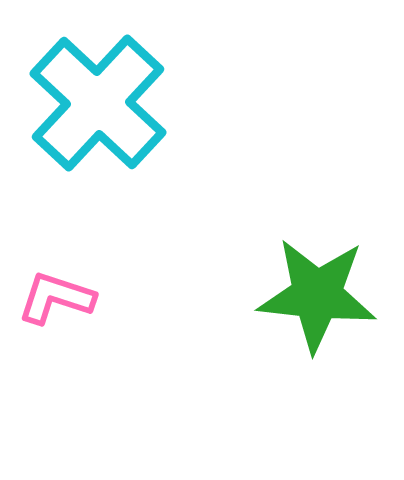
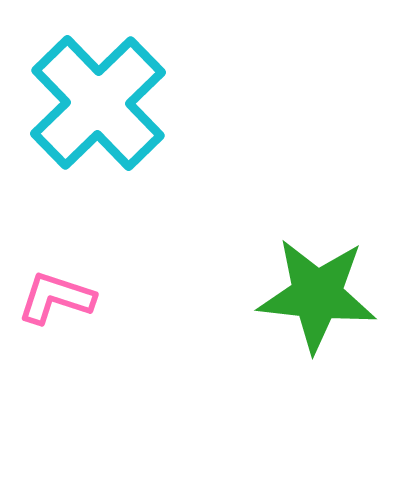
cyan cross: rotated 3 degrees clockwise
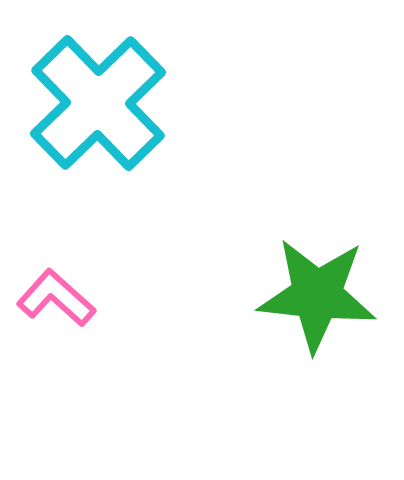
pink L-shape: rotated 24 degrees clockwise
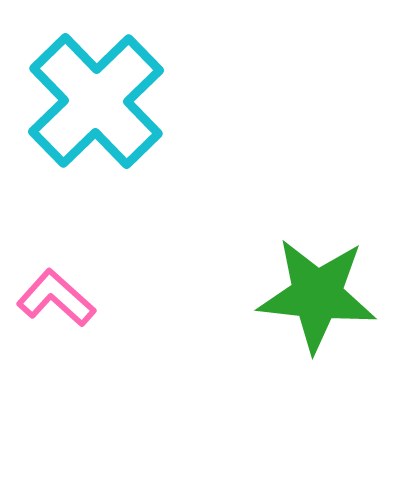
cyan cross: moved 2 px left, 2 px up
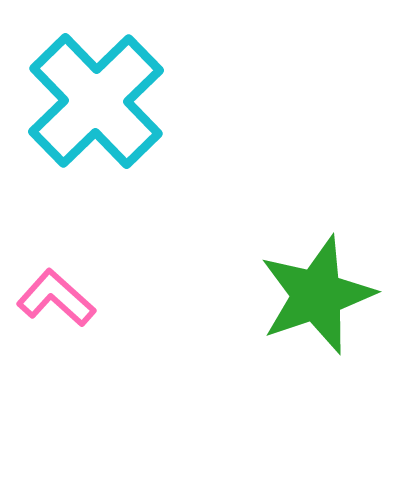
green star: rotated 25 degrees counterclockwise
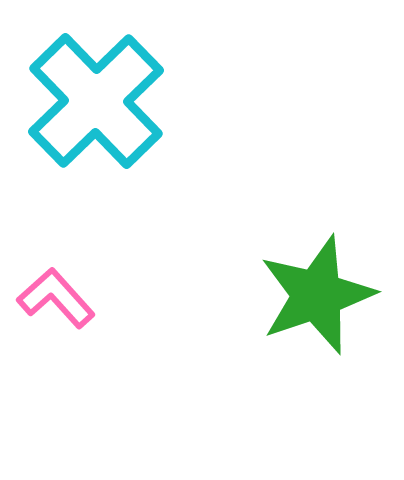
pink L-shape: rotated 6 degrees clockwise
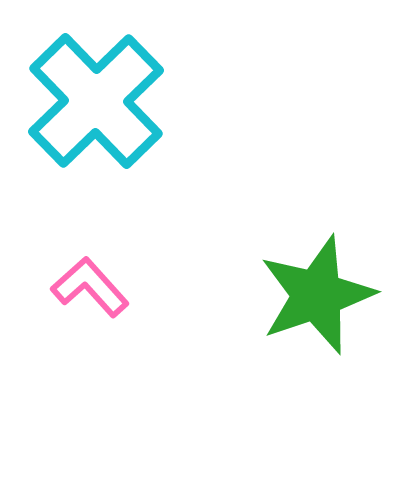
pink L-shape: moved 34 px right, 11 px up
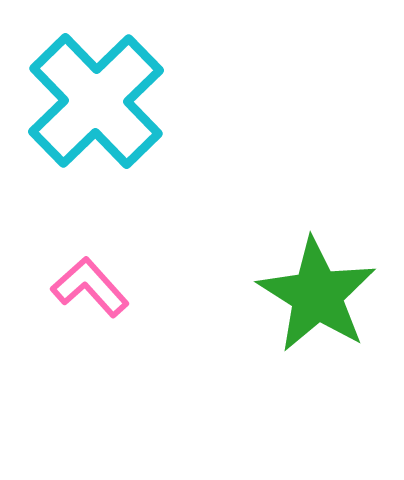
green star: rotated 21 degrees counterclockwise
